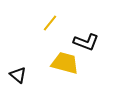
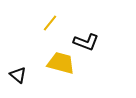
yellow trapezoid: moved 4 px left
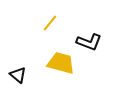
black L-shape: moved 3 px right
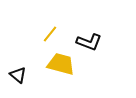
yellow line: moved 11 px down
yellow trapezoid: moved 1 px down
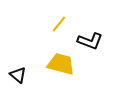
yellow line: moved 9 px right, 10 px up
black L-shape: moved 1 px right, 1 px up
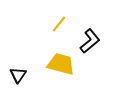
black L-shape: rotated 60 degrees counterclockwise
black triangle: rotated 24 degrees clockwise
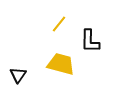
black L-shape: rotated 130 degrees clockwise
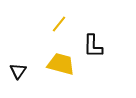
black L-shape: moved 3 px right, 5 px down
black triangle: moved 4 px up
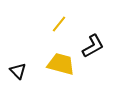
black L-shape: rotated 120 degrees counterclockwise
black triangle: rotated 18 degrees counterclockwise
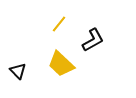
black L-shape: moved 6 px up
yellow trapezoid: rotated 152 degrees counterclockwise
